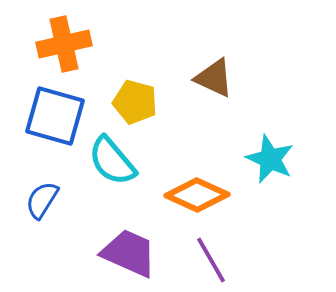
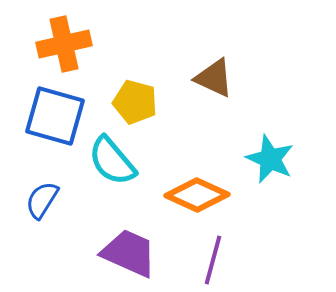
purple line: moved 2 px right; rotated 45 degrees clockwise
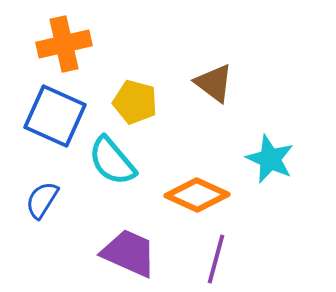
brown triangle: moved 5 px down; rotated 12 degrees clockwise
blue square: rotated 8 degrees clockwise
purple line: moved 3 px right, 1 px up
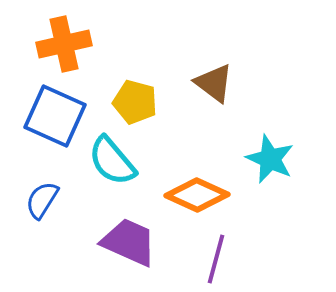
purple trapezoid: moved 11 px up
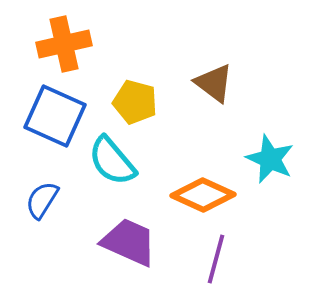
orange diamond: moved 6 px right
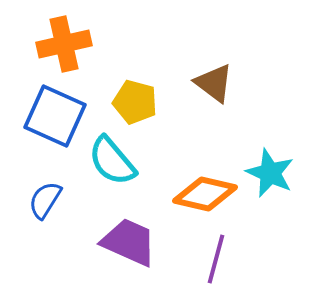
cyan star: moved 14 px down
orange diamond: moved 2 px right, 1 px up; rotated 12 degrees counterclockwise
blue semicircle: moved 3 px right
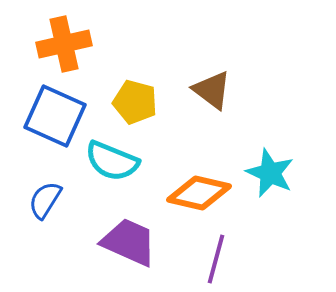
brown triangle: moved 2 px left, 7 px down
cyan semicircle: rotated 28 degrees counterclockwise
orange diamond: moved 6 px left, 1 px up
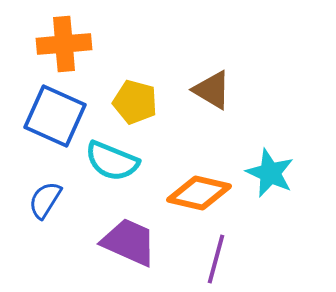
orange cross: rotated 8 degrees clockwise
brown triangle: rotated 6 degrees counterclockwise
